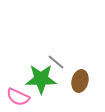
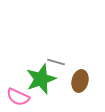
gray line: rotated 24 degrees counterclockwise
green star: rotated 20 degrees counterclockwise
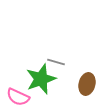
brown ellipse: moved 7 px right, 3 px down
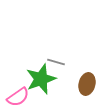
pink semicircle: rotated 60 degrees counterclockwise
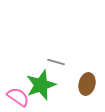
green star: moved 6 px down
pink semicircle: rotated 110 degrees counterclockwise
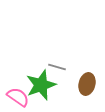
gray line: moved 1 px right, 5 px down
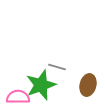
brown ellipse: moved 1 px right, 1 px down
pink semicircle: rotated 35 degrees counterclockwise
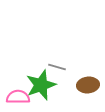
brown ellipse: rotated 70 degrees clockwise
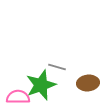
brown ellipse: moved 2 px up
